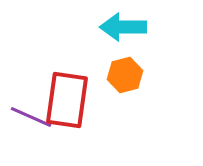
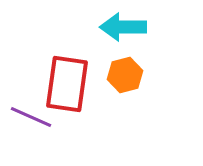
red rectangle: moved 16 px up
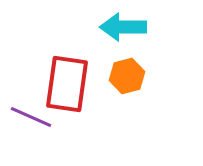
orange hexagon: moved 2 px right, 1 px down
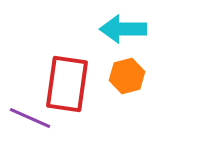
cyan arrow: moved 2 px down
purple line: moved 1 px left, 1 px down
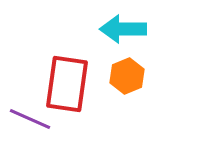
orange hexagon: rotated 8 degrees counterclockwise
purple line: moved 1 px down
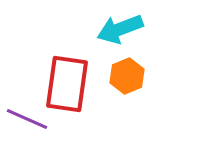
cyan arrow: moved 3 px left; rotated 21 degrees counterclockwise
purple line: moved 3 px left
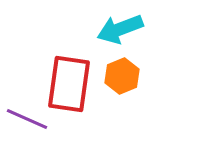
orange hexagon: moved 5 px left
red rectangle: moved 2 px right
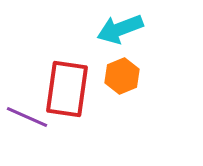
red rectangle: moved 2 px left, 5 px down
purple line: moved 2 px up
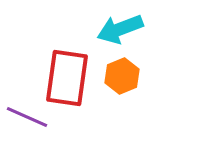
red rectangle: moved 11 px up
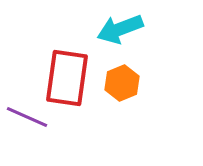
orange hexagon: moved 7 px down
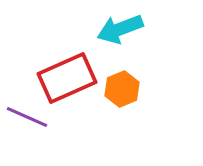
red rectangle: rotated 58 degrees clockwise
orange hexagon: moved 6 px down
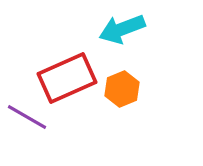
cyan arrow: moved 2 px right
purple line: rotated 6 degrees clockwise
